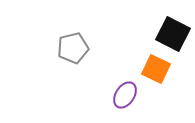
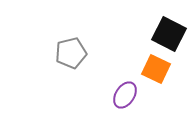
black square: moved 4 px left
gray pentagon: moved 2 px left, 5 px down
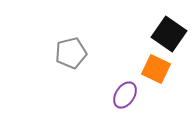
black square: rotated 8 degrees clockwise
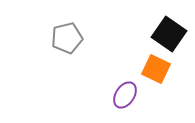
gray pentagon: moved 4 px left, 15 px up
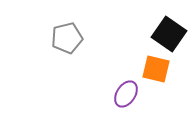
orange square: rotated 12 degrees counterclockwise
purple ellipse: moved 1 px right, 1 px up
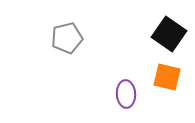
orange square: moved 11 px right, 8 px down
purple ellipse: rotated 36 degrees counterclockwise
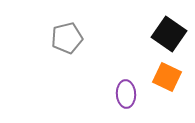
orange square: rotated 12 degrees clockwise
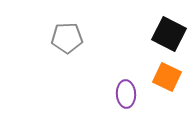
black square: rotated 8 degrees counterclockwise
gray pentagon: rotated 12 degrees clockwise
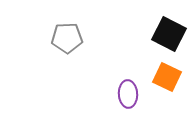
purple ellipse: moved 2 px right
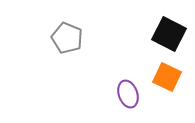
gray pentagon: rotated 24 degrees clockwise
purple ellipse: rotated 16 degrees counterclockwise
